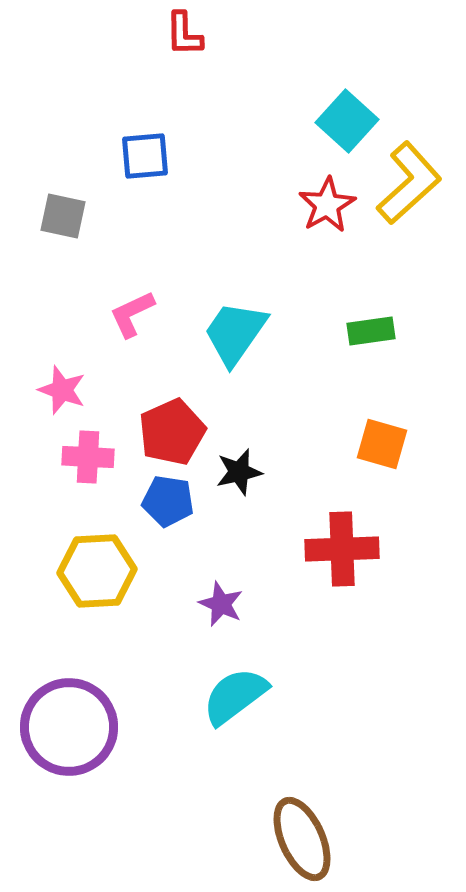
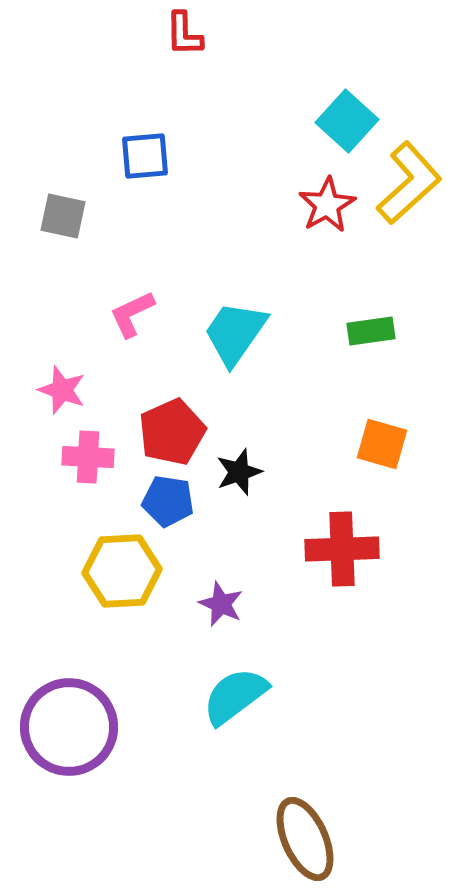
black star: rotated 6 degrees counterclockwise
yellow hexagon: moved 25 px right
brown ellipse: moved 3 px right
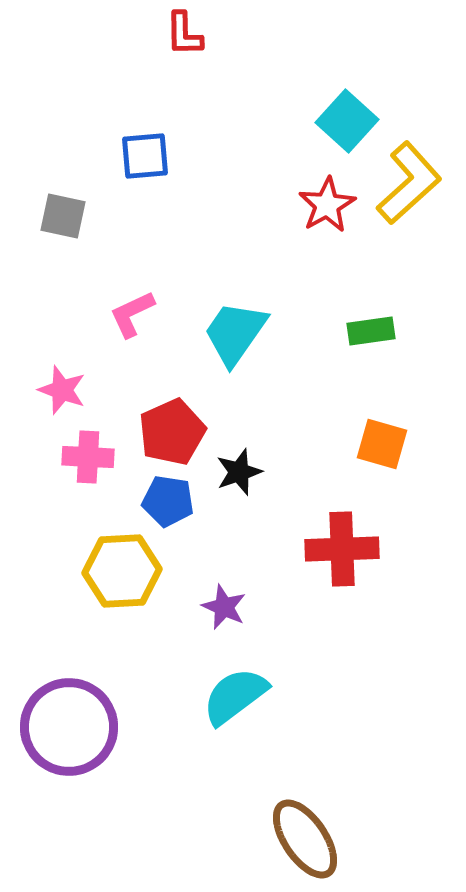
purple star: moved 3 px right, 3 px down
brown ellipse: rotated 10 degrees counterclockwise
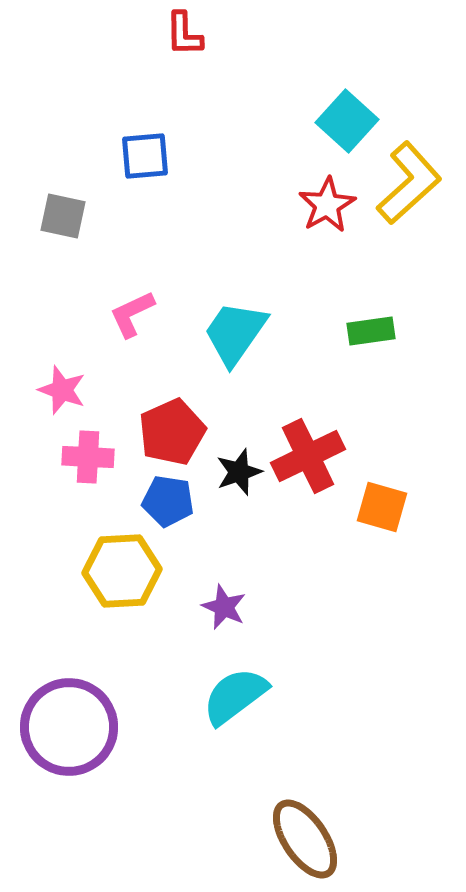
orange square: moved 63 px down
red cross: moved 34 px left, 93 px up; rotated 24 degrees counterclockwise
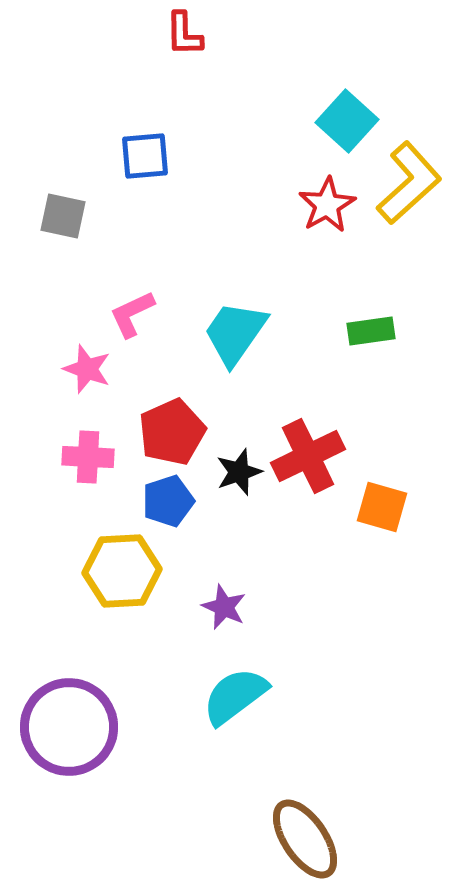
pink star: moved 25 px right, 21 px up
blue pentagon: rotated 27 degrees counterclockwise
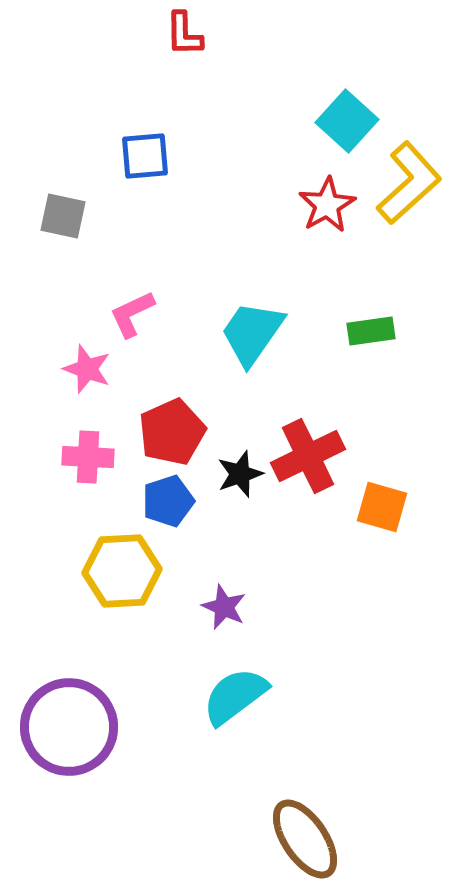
cyan trapezoid: moved 17 px right
black star: moved 1 px right, 2 px down
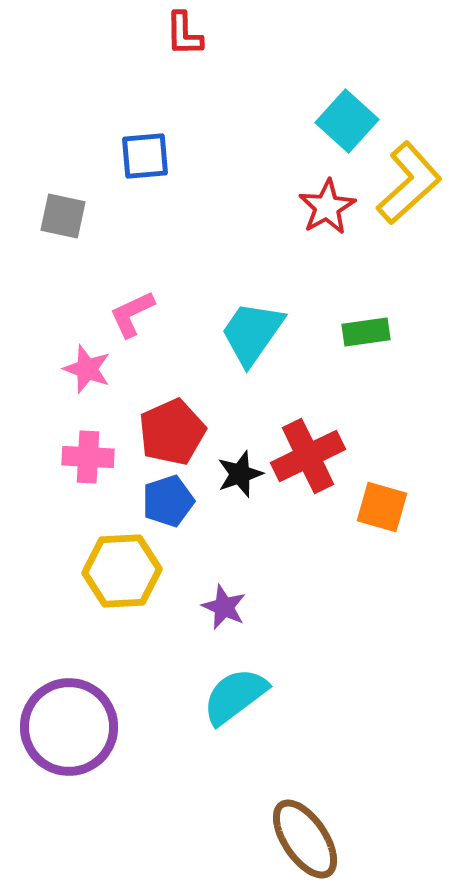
red star: moved 2 px down
green rectangle: moved 5 px left, 1 px down
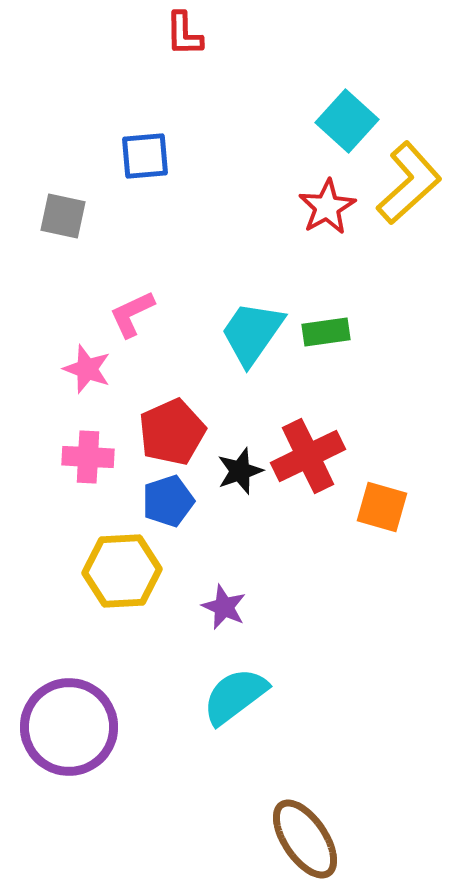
green rectangle: moved 40 px left
black star: moved 3 px up
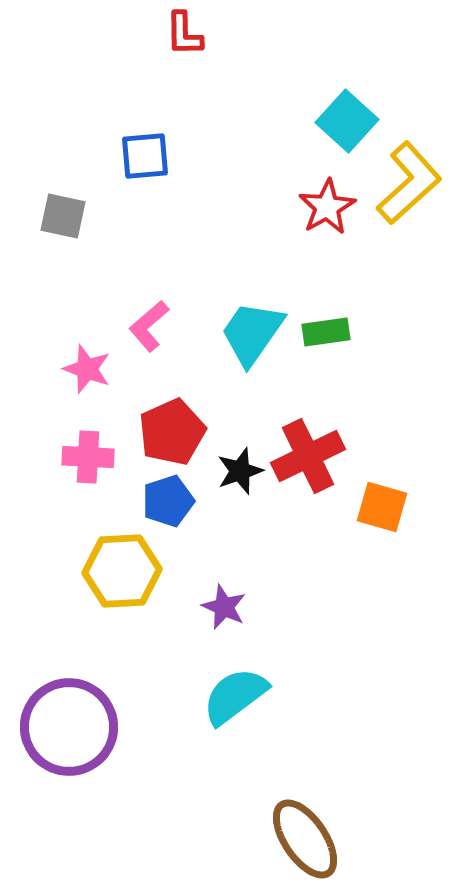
pink L-shape: moved 17 px right, 12 px down; rotated 16 degrees counterclockwise
